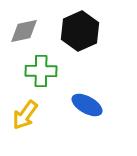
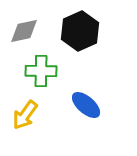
blue ellipse: moved 1 px left; rotated 12 degrees clockwise
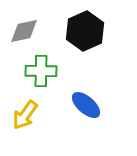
black hexagon: moved 5 px right
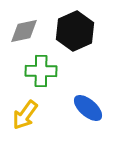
black hexagon: moved 10 px left
blue ellipse: moved 2 px right, 3 px down
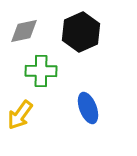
black hexagon: moved 6 px right, 1 px down
blue ellipse: rotated 28 degrees clockwise
yellow arrow: moved 5 px left
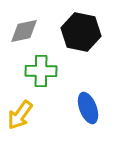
black hexagon: rotated 24 degrees counterclockwise
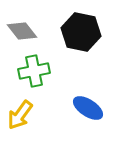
gray diamond: moved 2 px left; rotated 64 degrees clockwise
green cross: moved 7 px left; rotated 12 degrees counterclockwise
blue ellipse: rotated 36 degrees counterclockwise
